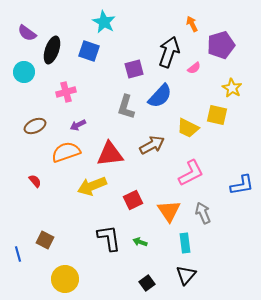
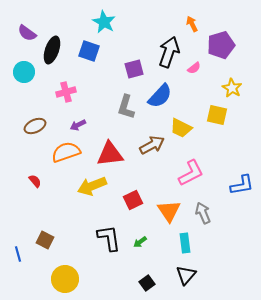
yellow trapezoid: moved 7 px left
green arrow: rotated 56 degrees counterclockwise
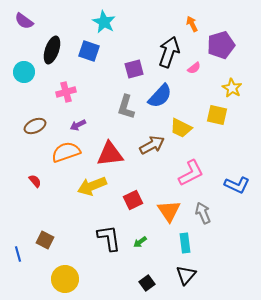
purple semicircle: moved 3 px left, 12 px up
blue L-shape: moved 5 px left; rotated 35 degrees clockwise
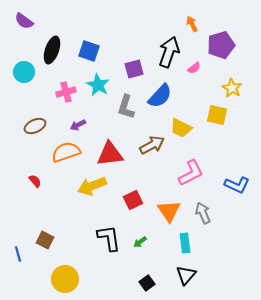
cyan star: moved 6 px left, 63 px down
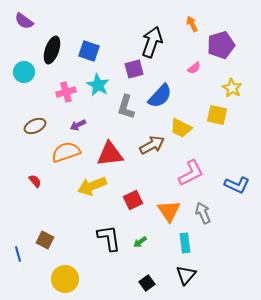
black arrow: moved 17 px left, 10 px up
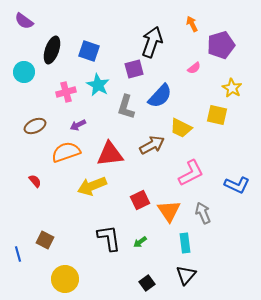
red square: moved 7 px right
